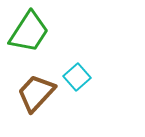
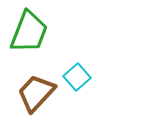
green trapezoid: rotated 12 degrees counterclockwise
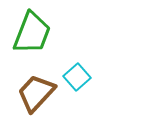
green trapezoid: moved 3 px right, 1 px down
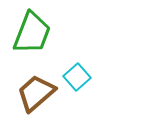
brown trapezoid: rotated 6 degrees clockwise
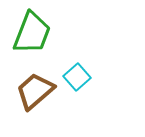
brown trapezoid: moved 1 px left, 2 px up
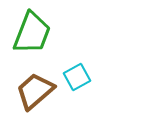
cyan square: rotated 12 degrees clockwise
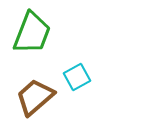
brown trapezoid: moved 6 px down
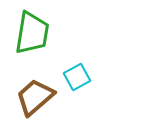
green trapezoid: rotated 12 degrees counterclockwise
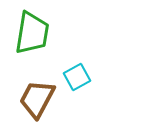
brown trapezoid: moved 2 px right, 2 px down; rotated 21 degrees counterclockwise
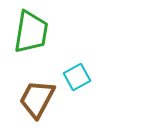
green trapezoid: moved 1 px left, 1 px up
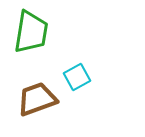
brown trapezoid: rotated 42 degrees clockwise
